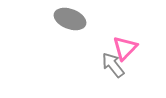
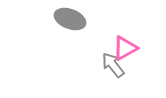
pink triangle: rotated 16 degrees clockwise
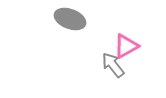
pink triangle: moved 1 px right, 2 px up
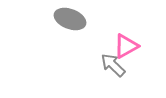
gray arrow: rotated 8 degrees counterclockwise
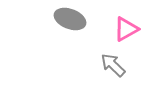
pink triangle: moved 17 px up
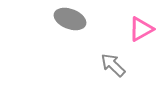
pink triangle: moved 15 px right
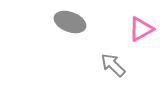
gray ellipse: moved 3 px down
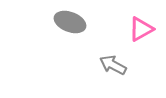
gray arrow: rotated 16 degrees counterclockwise
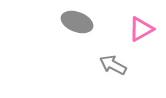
gray ellipse: moved 7 px right
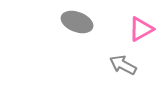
gray arrow: moved 10 px right
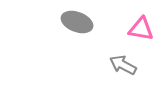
pink triangle: rotated 40 degrees clockwise
